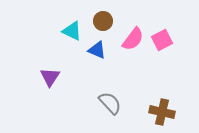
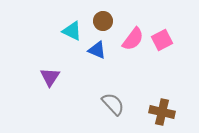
gray semicircle: moved 3 px right, 1 px down
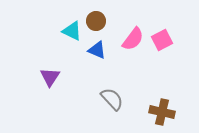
brown circle: moved 7 px left
gray semicircle: moved 1 px left, 5 px up
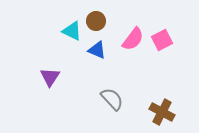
brown cross: rotated 15 degrees clockwise
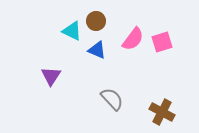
pink square: moved 2 px down; rotated 10 degrees clockwise
purple triangle: moved 1 px right, 1 px up
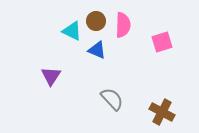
pink semicircle: moved 10 px left, 14 px up; rotated 35 degrees counterclockwise
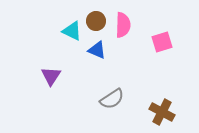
gray semicircle: rotated 100 degrees clockwise
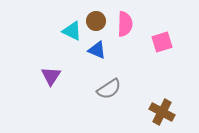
pink semicircle: moved 2 px right, 1 px up
gray semicircle: moved 3 px left, 10 px up
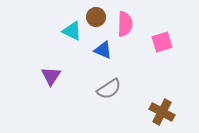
brown circle: moved 4 px up
blue triangle: moved 6 px right
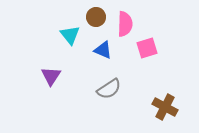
cyan triangle: moved 2 px left, 4 px down; rotated 25 degrees clockwise
pink square: moved 15 px left, 6 px down
brown cross: moved 3 px right, 5 px up
